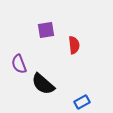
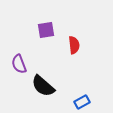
black semicircle: moved 2 px down
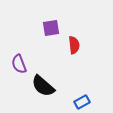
purple square: moved 5 px right, 2 px up
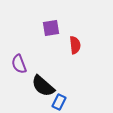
red semicircle: moved 1 px right
blue rectangle: moved 23 px left; rotated 35 degrees counterclockwise
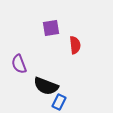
black semicircle: moved 3 px right; rotated 20 degrees counterclockwise
